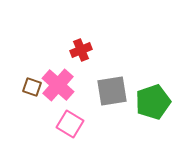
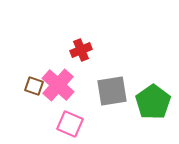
brown square: moved 2 px right, 1 px up
green pentagon: rotated 16 degrees counterclockwise
pink square: rotated 8 degrees counterclockwise
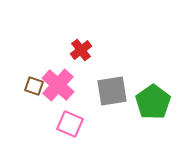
red cross: rotated 15 degrees counterclockwise
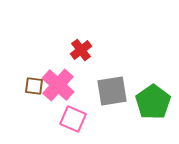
brown square: rotated 12 degrees counterclockwise
pink square: moved 3 px right, 5 px up
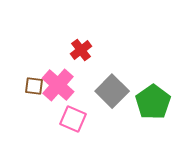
gray square: rotated 36 degrees counterclockwise
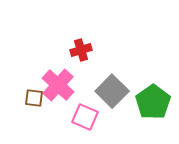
red cross: rotated 20 degrees clockwise
brown square: moved 12 px down
pink square: moved 12 px right, 2 px up
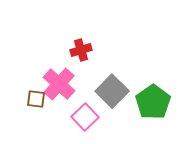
pink cross: moved 1 px right, 1 px up
brown square: moved 2 px right, 1 px down
pink square: rotated 24 degrees clockwise
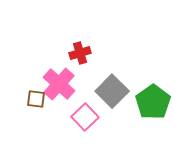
red cross: moved 1 px left, 3 px down
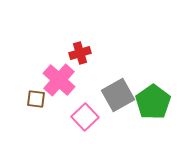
pink cross: moved 4 px up
gray square: moved 6 px right, 4 px down; rotated 16 degrees clockwise
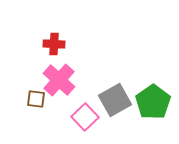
red cross: moved 26 px left, 9 px up; rotated 20 degrees clockwise
gray square: moved 3 px left, 5 px down
